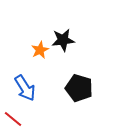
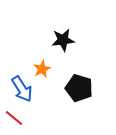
orange star: moved 2 px right, 19 px down
blue arrow: moved 3 px left, 1 px down
red line: moved 1 px right, 1 px up
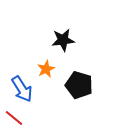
orange star: moved 4 px right
black pentagon: moved 3 px up
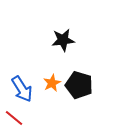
orange star: moved 6 px right, 14 px down
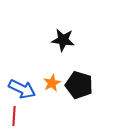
black star: rotated 15 degrees clockwise
blue arrow: rotated 32 degrees counterclockwise
red line: moved 2 px up; rotated 54 degrees clockwise
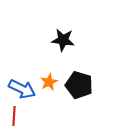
orange star: moved 3 px left, 1 px up
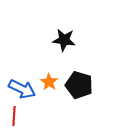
black star: moved 1 px right
orange star: rotated 12 degrees counterclockwise
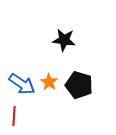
blue arrow: moved 5 px up; rotated 8 degrees clockwise
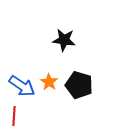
blue arrow: moved 2 px down
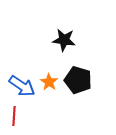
black pentagon: moved 1 px left, 5 px up
